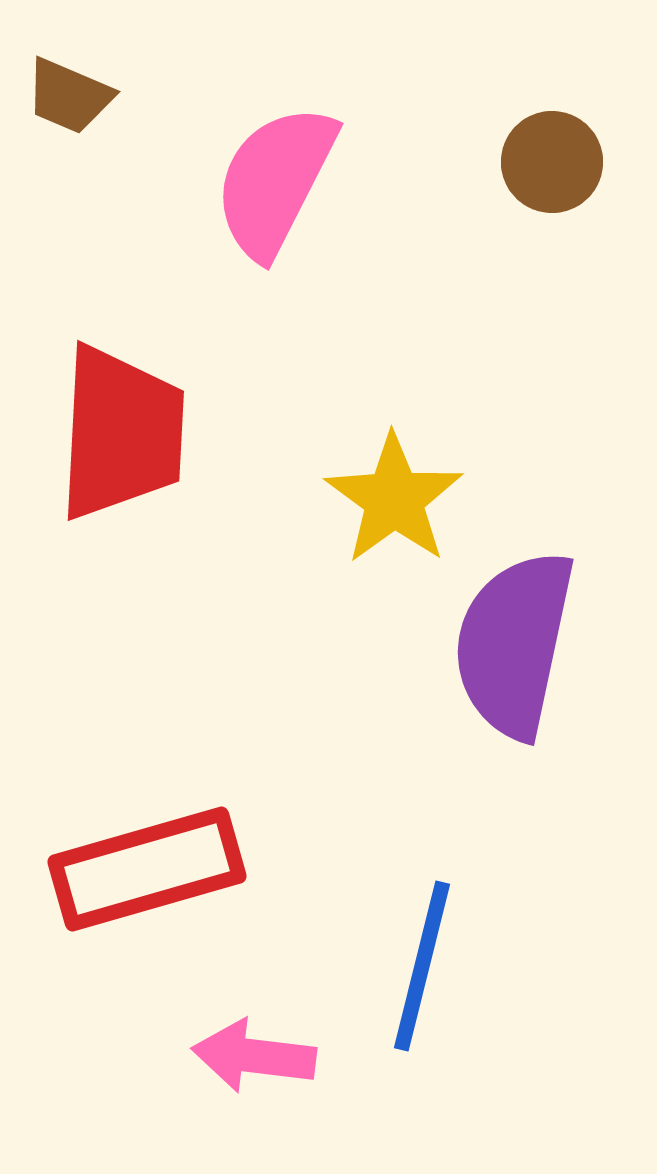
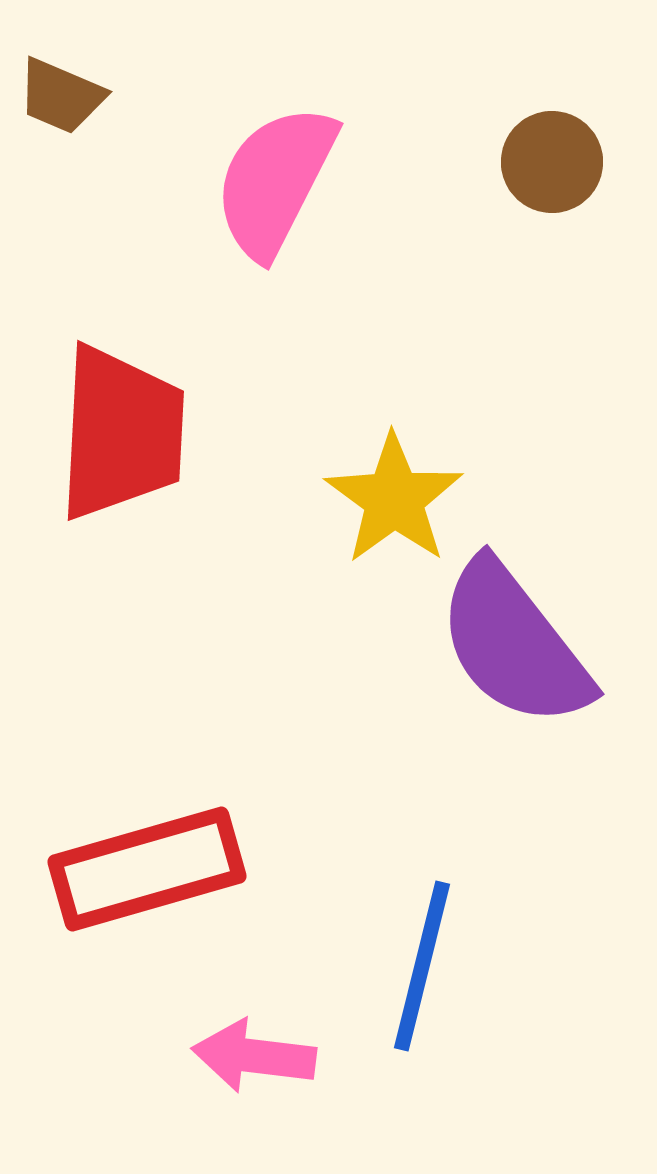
brown trapezoid: moved 8 px left
purple semicircle: rotated 50 degrees counterclockwise
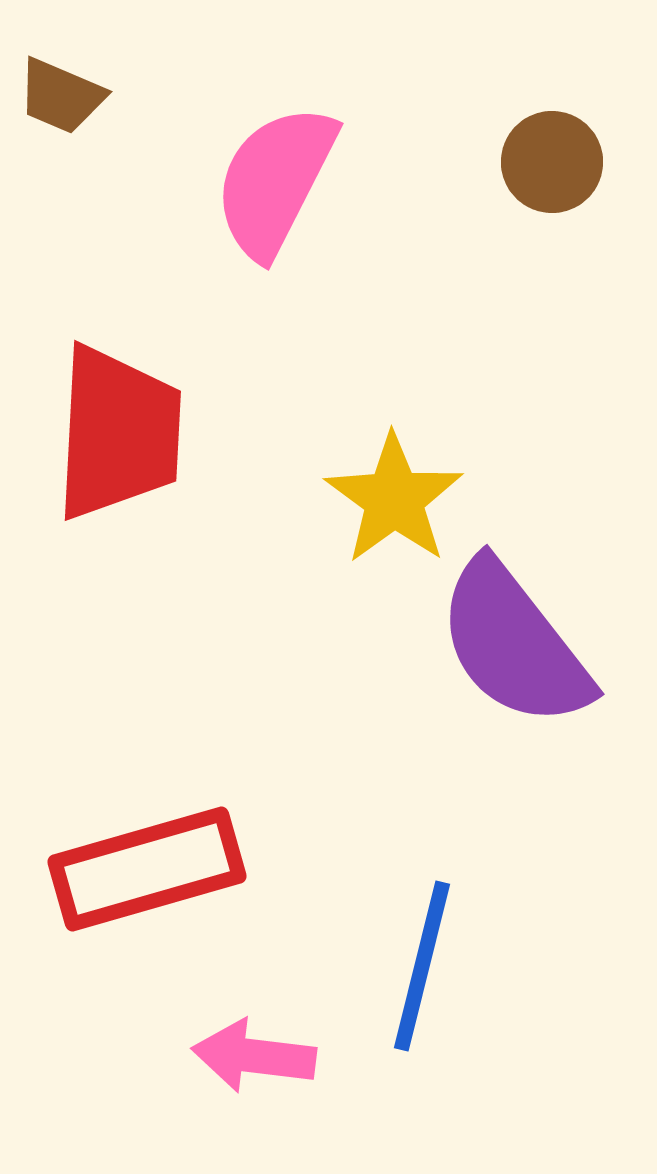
red trapezoid: moved 3 px left
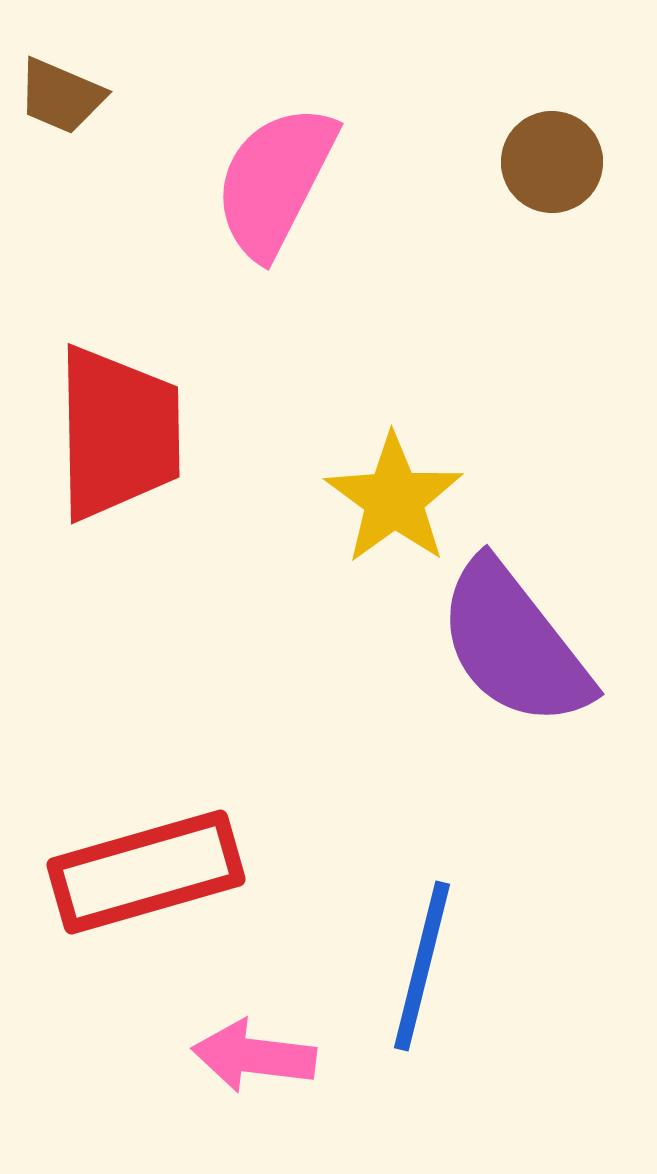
red trapezoid: rotated 4 degrees counterclockwise
red rectangle: moved 1 px left, 3 px down
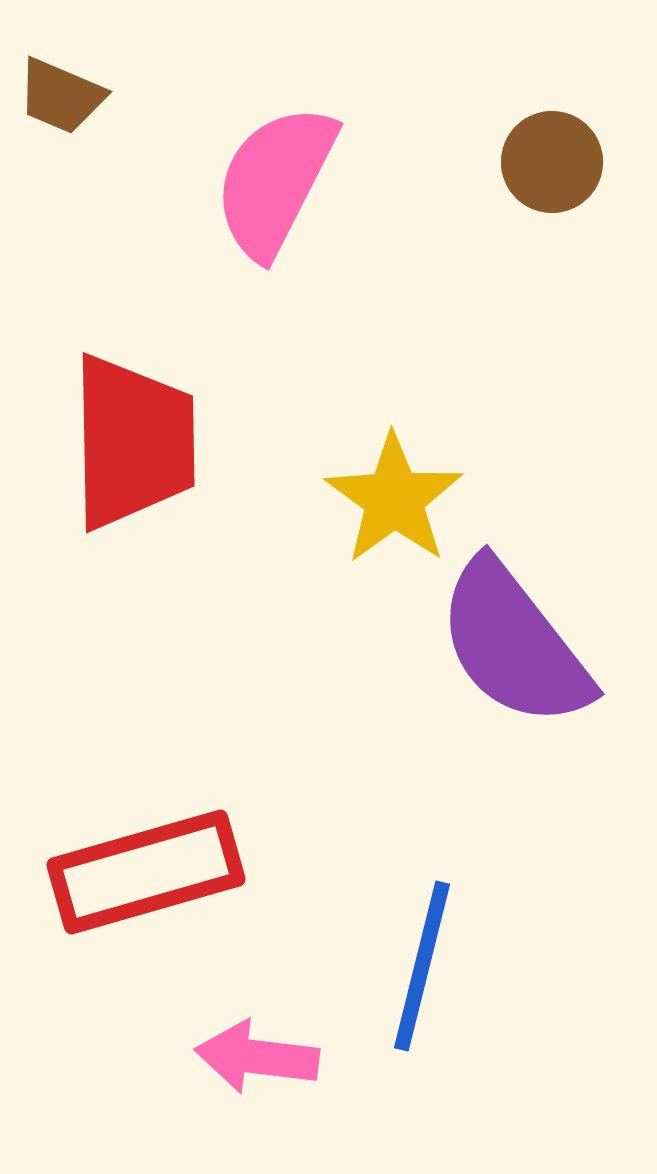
red trapezoid: moved 15 px right, 9 px down
pink arrow: moved 3 px right, 1 px down
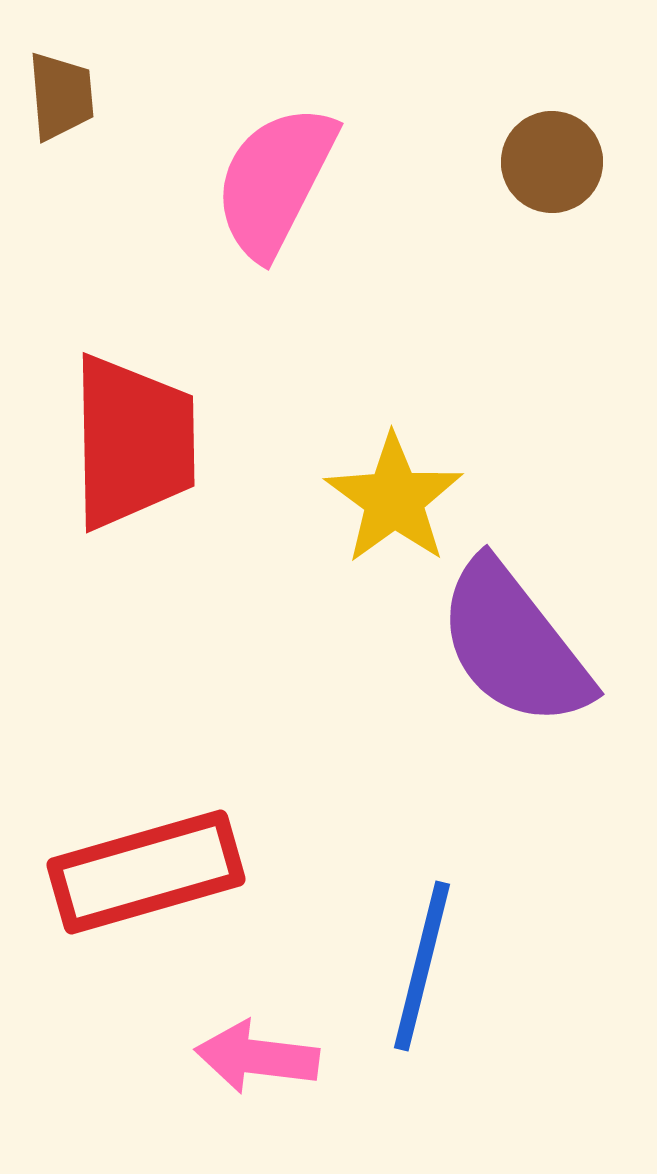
brown trapezoid: rotated 118 degrees counterclockwise
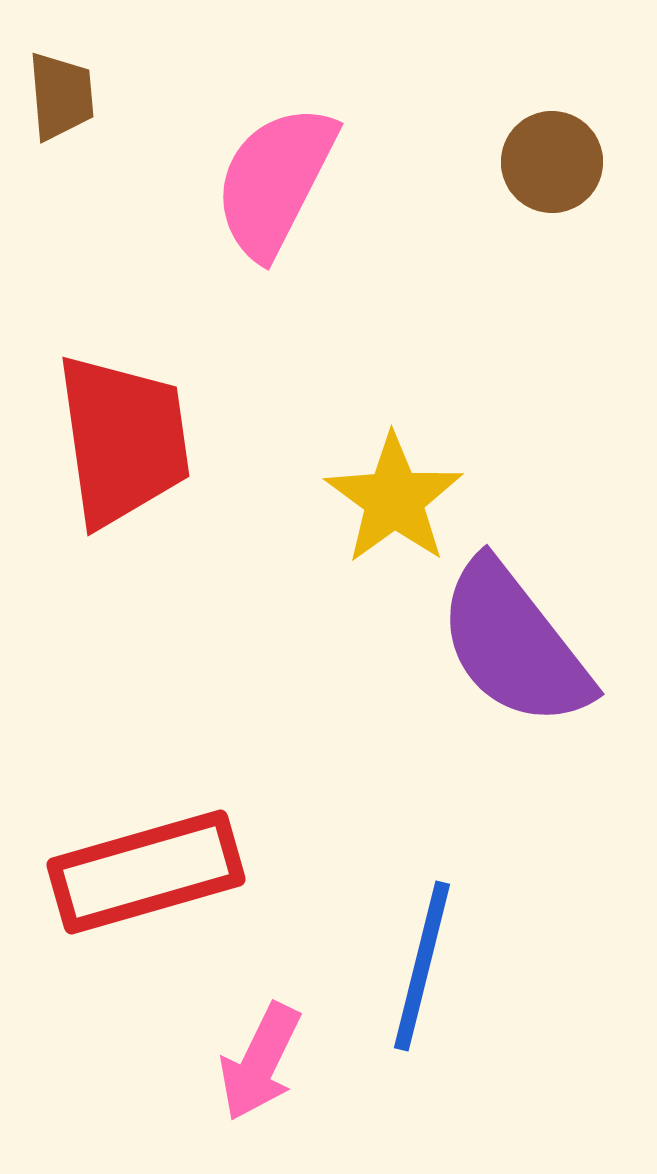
red trapezoid: moved 10 px left, 2 px up; rotated 7 degrees counterclockwise
pink arrow: moved 3 px right, 5 px down; rotated 71 degrees counterclockwise
